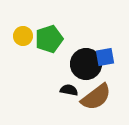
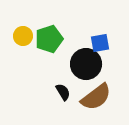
blue square: moved 5 px left, 14 px up
black semicircle: moved 6 px left, 2 px down; rotated 48 degrees clockwise
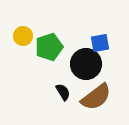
green pentagon: moved 8 px down
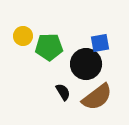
green pentagon: rotated 16 degrees clockwise
brown semicircle: moved 1 px right
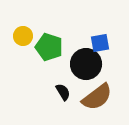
green pentagon: rotated 20 degrees clockwise
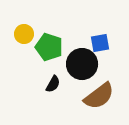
yellow circle: moved 1 px right, 2 px up
black circle: moved 4 px left
black semicircle: moved 10 px left, 8 px up; rotated 60 degrees clockwise
brown semicircle: moved 2 px right, 1 px up
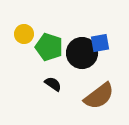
black circle: moved 11 px up
black semicircle: rotated 84 degrees counterclockwise
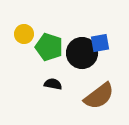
black semicircle: rotated 24 degrees counterclockwise
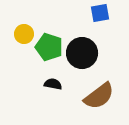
blue square: moved 30 px up
